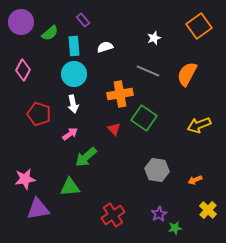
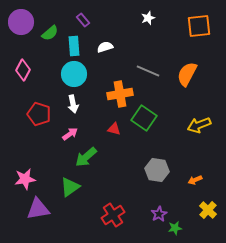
orange square: rotated 30 degrees clockwise
white star: moved 6 px left, 20 px up
red triangle: rotated 32 degrees counterclockwise
green triangle: rotated 30 degrees counterclockwise
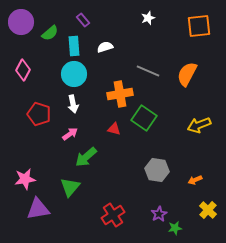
green triangle: rotated 15 degrees counterclockwise
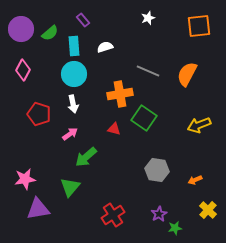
purple circle: moved 7 px down
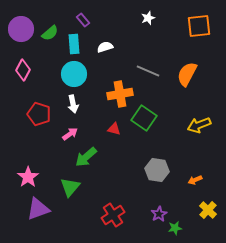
cyan rectangle: moved 2 px up
pink star: moved 3 px right, 2 px up; rotated 25 degrees counterclockwise
purple triangle: rotated 10 degrees counterclockwise
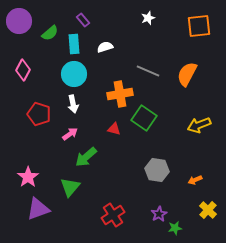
purple circle: moved 2 px left, 8 px up
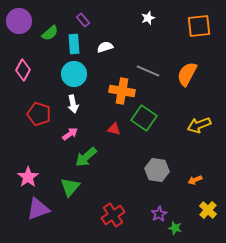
orange cross: moved 2 px right, 3 px up; rotated 20 degrees clockwise
green star: rotated 24 degrees clockwise
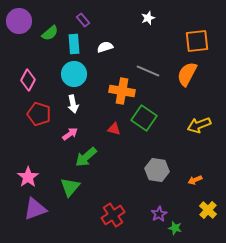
orange square: moved 2 px left, 15 px down
pink diamond: moved 5 px right, 10 px down
purple triangle: moved 3 px left
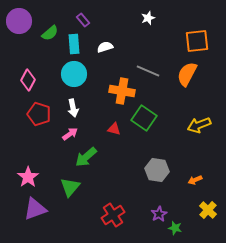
white arrow: moved 4 px down
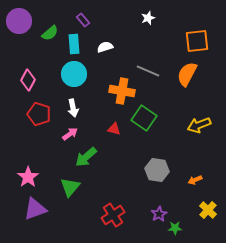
green star: rotated 16 degrees counterclockwise
